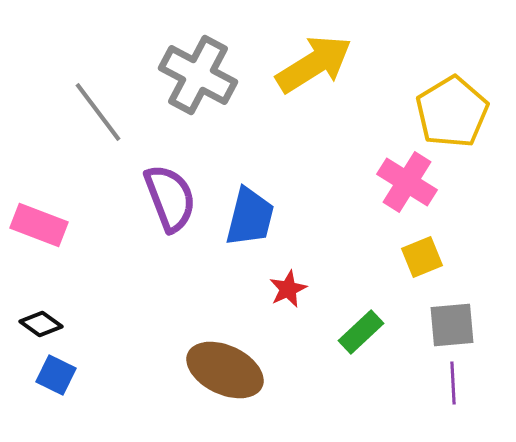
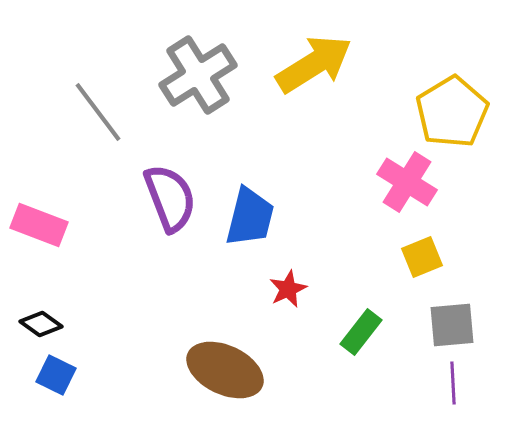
gray cross: rotated 30 degrees clockwise
green rectangle: rotated 9 degrees counterclockwise
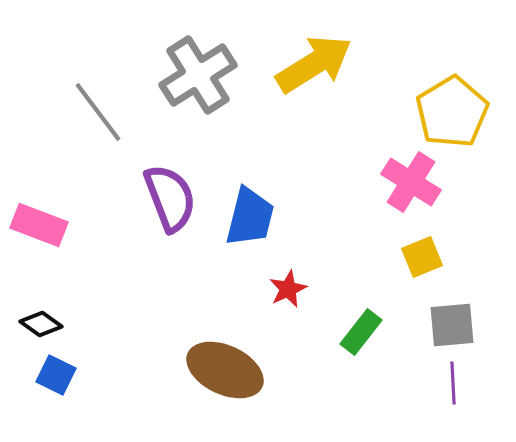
pink cross: moved 4 px right
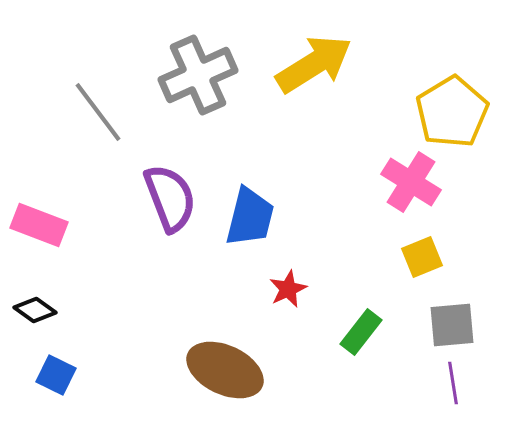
gray cross: rotated 8 degrees clockwise
black diamond: moved 6 px left, 14 px up
purple line: rotated 6 degrees counterclockwise
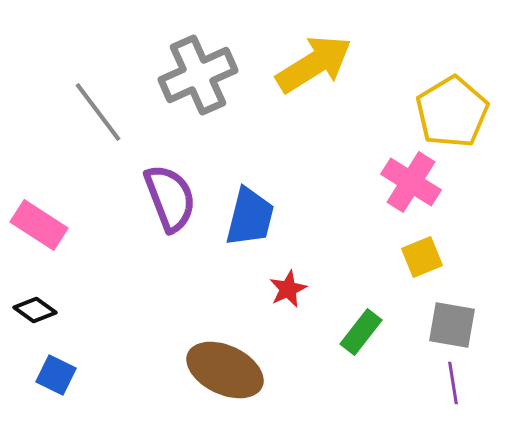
pink rectangle: rotated 12 degrees clockwise
gray square: rotated 15 degrees clockwise
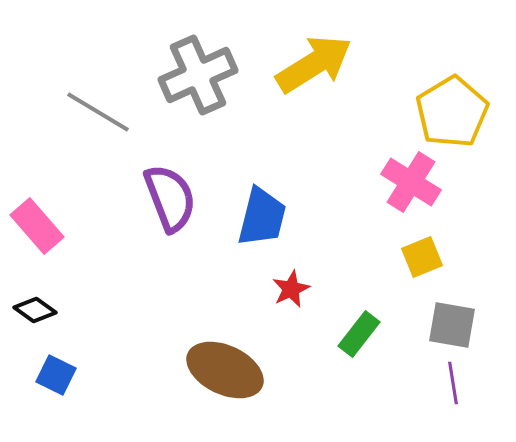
gray line: rotated 22 degrees counterclockwise
blue trapezoid: moved 12 px right
pink rectangle: moved 2 px left, 1 px down; rotated 16 degrees clockwise
red star: moved 3 px right
green rectangle: moved 2 px left, 2 px down
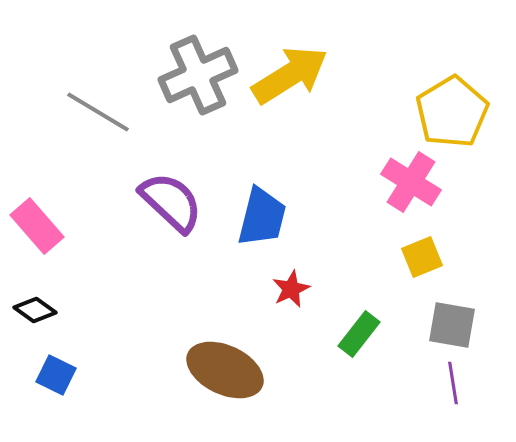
yellow arrow: moved 24 px left, 11 px down
purple semicircle: moved 1 px right, 4 px down; rotated 26 degrees counterclockwise
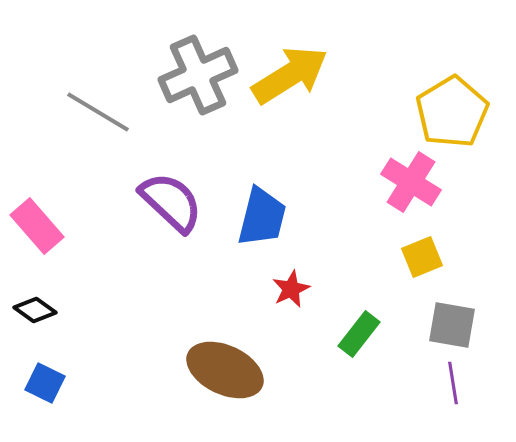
blue square: moved 11 px left, 8 px down
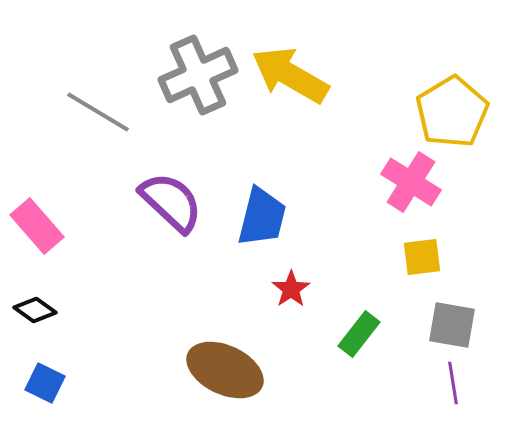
yellow arrow: rotated 118 degrees counterclockwise
yellow square: rotated 15 degrees clockwise
red star: rotated 9 degrees counterclockwise
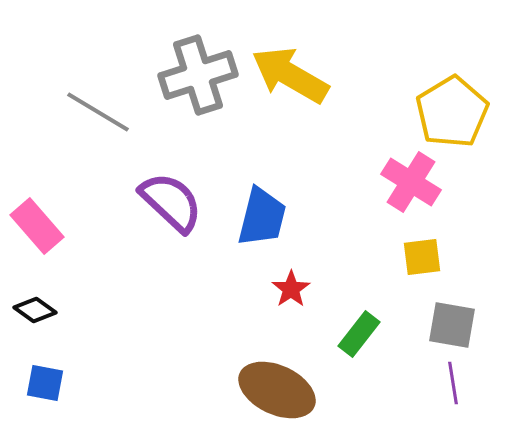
gray cross: rotated 6 degrees clockwise
brown ellipse: moved 52 px right, 20 px down
blue square: rotated 15 degrees counterclockwise
